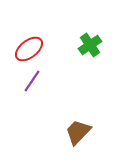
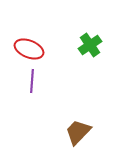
red ellipse: rotated 60 degrees clockwise
purple line: rotated 30 degrees counterclockwise
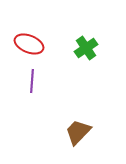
green cross: moved 4 px left, 3 px down
red ellipse: moved 5 px up
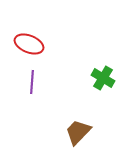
green cross: moved 17 px right, 30 px down; rotated 25 degrees counterclockwise
purple line: moved 1 px down
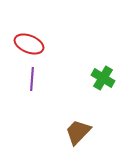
purple line: moved 3 px up
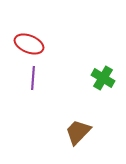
purple line: moved 1 px right, 1 px up
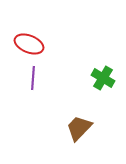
brown trapezoid: moved 1 px right, 4 px up
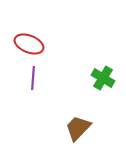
brown trapezoid: moved 1 px left
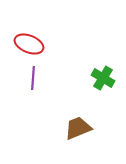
brown trapezoid: rotated 24 degrees clockwise
